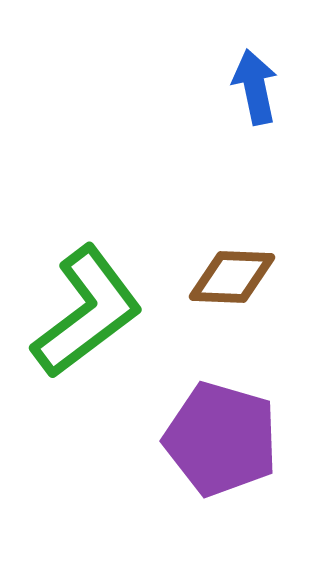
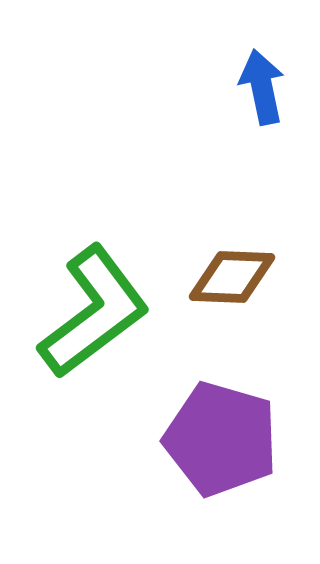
blue arrow: moved 7 px right
green L-shape: moved 7 px right
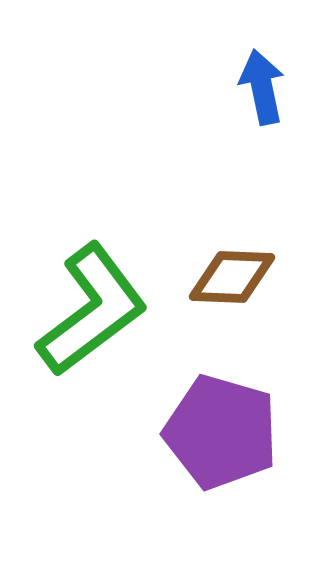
green L-shape: moved 2 px left, 2 px up
purple pentagon: moved 7 px up
